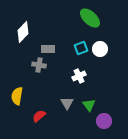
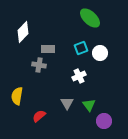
white circle: moved 4 px down
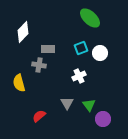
yellow semicircle: moved 2 px right, 13 px up; rotated 24 degrees counterclockwise
purple circle: moved 1 px left, 2 px up
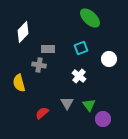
white circle: moved 9 px right, 6 px down
white cross: rotated 24 degrees counterclockwise
red semicircle: moved 3 px right, 3 px up
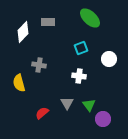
gray rectangle: moved 27 px up
white cross: rotated 32 degrees counterclockwise
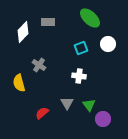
white circle: moved 1 px left, 15 px up
gray cross: rotated 24 degrees clockwise
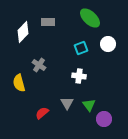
purple circle: moved 1 px right
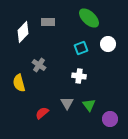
green ellipse: moved 1 px left
purple circle: moved 6 px right
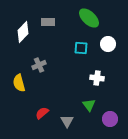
cyan square: rotated 24 degrees clockwise
gray cross: rotated 32 degrees clockwise
white cross: moved 18 px right, 2 px down
gray triangle: moved 18 px down
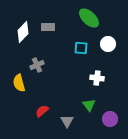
gray rectangle: moved 5 px down
gray cross: moved 2 px left
red semicircle: moved 2 px up
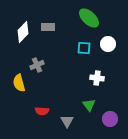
cyan square: moved 3 px right
red semicircle: rotated 136 degrees counterclockwise
